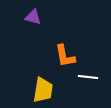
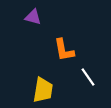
orange L-shape: moved 1 px left, 6 px up
white line: rotated 48 degrees clockwise
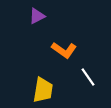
purple triangle: moved 4 px right, 1 px up; rotated 42 degrees counterclockwise
orange L-shape: rotated 45 degrees counterclockwise
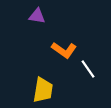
purple triangle: rotated 36 degrees clockwise
white line: moved 8 px up
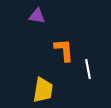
orange L-shape: rotated 130 degrees counterclockwise
white line: rotated 24 degrees clockwise
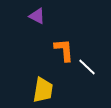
purple triangle: rotated 18 degrees clockwise
white line: moved 1 px left, 2 px up; rotated 36 degrees counterclockwise
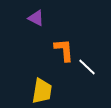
purple triangle: moved 1 px left, 2 px down
yellow trapezoid: moved 1 px left, 1 px down
